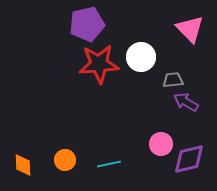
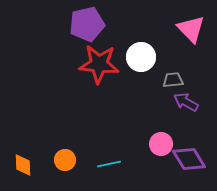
pink triangle: moved 1 px right
red star: rotated 9 degrees clockwise
purple diamond: rotated 72 degrees clockwise
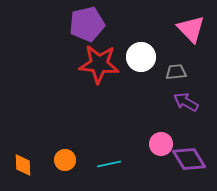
gray trapezoid: moved 3 px right, 8 px up
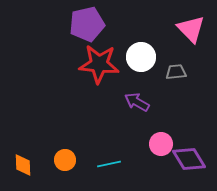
purple arrow: moved 49 px left
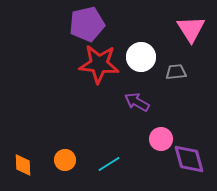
pink triangle: rotated 12 degrees clockwise
pink circle: moved 5 px up
purple diamond: rotated 16 degrees clockwise
cyan line: rotated 20 degrees counterclockwise
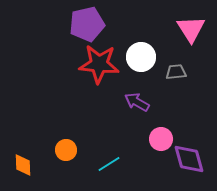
orange circle: moved 1 px right, 10 px up
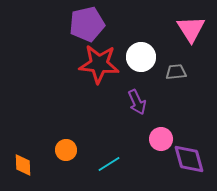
purple arrow: rotated 145 degrees counterclockwise
